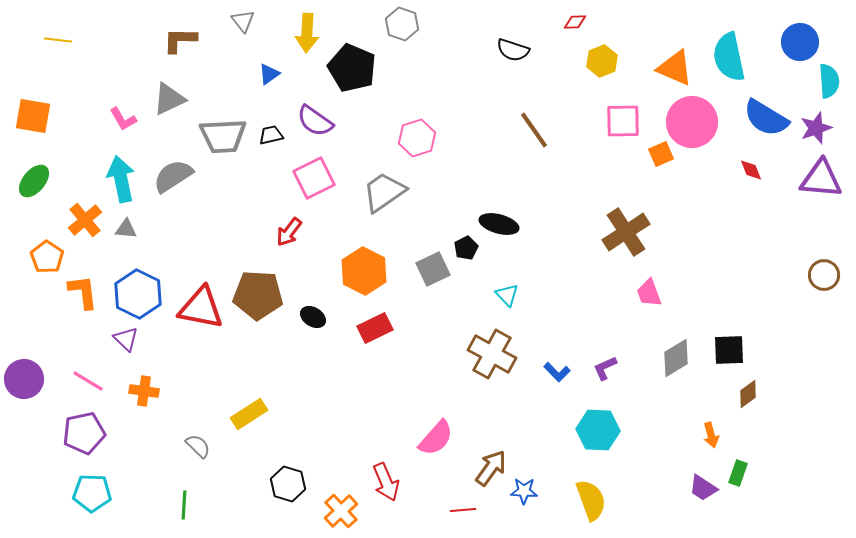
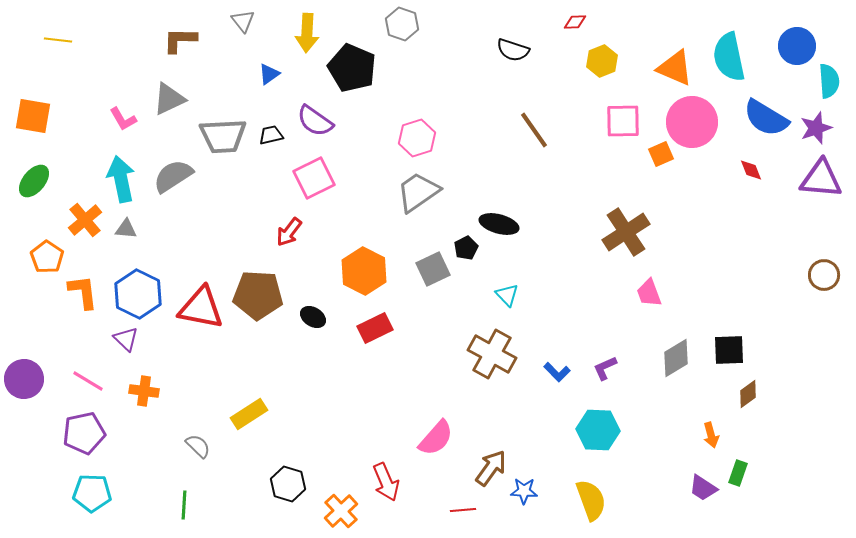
blue circle at (800, 42): moved 3 px left, 4 px down
gray trapezoid at (384, 192): moved 34 px right
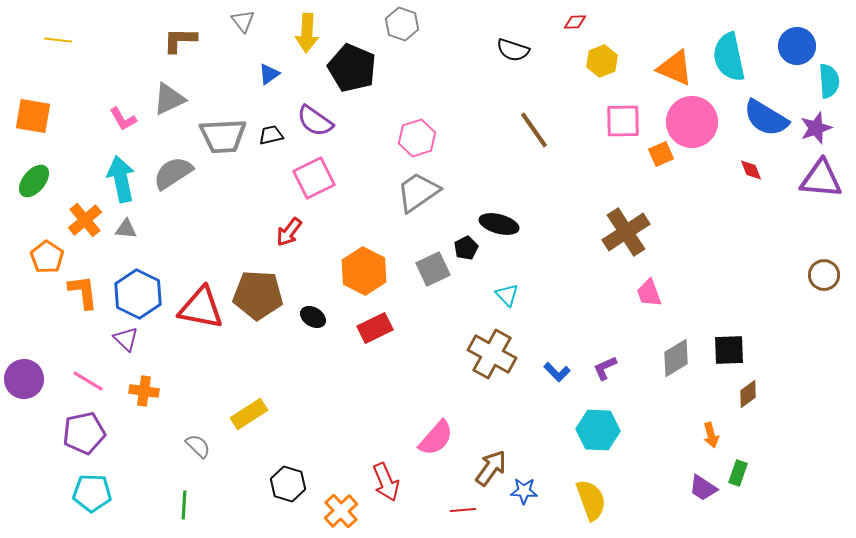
gray semicircle at (173, 176): moved 3 px up
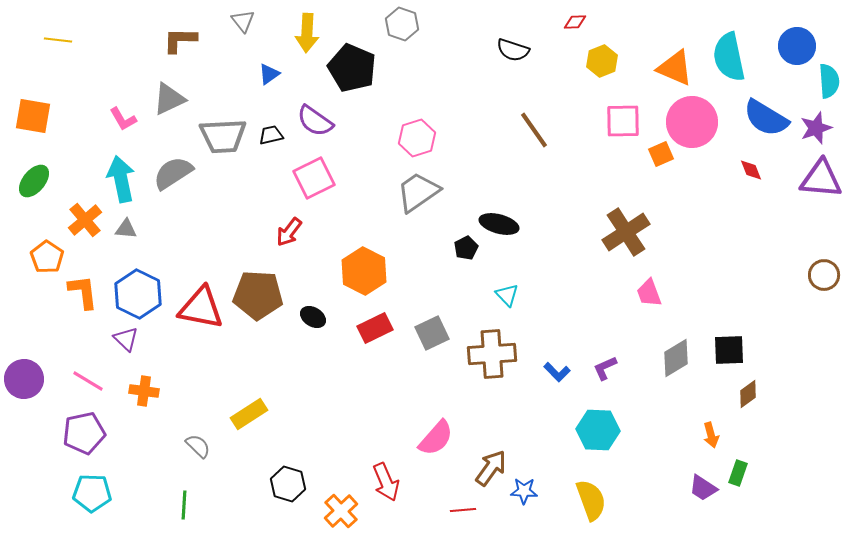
gray square at (433, 269): moved 1 px left, 64 px down
brown cross at (492, 354): rotated 33 degrees counterclockwise
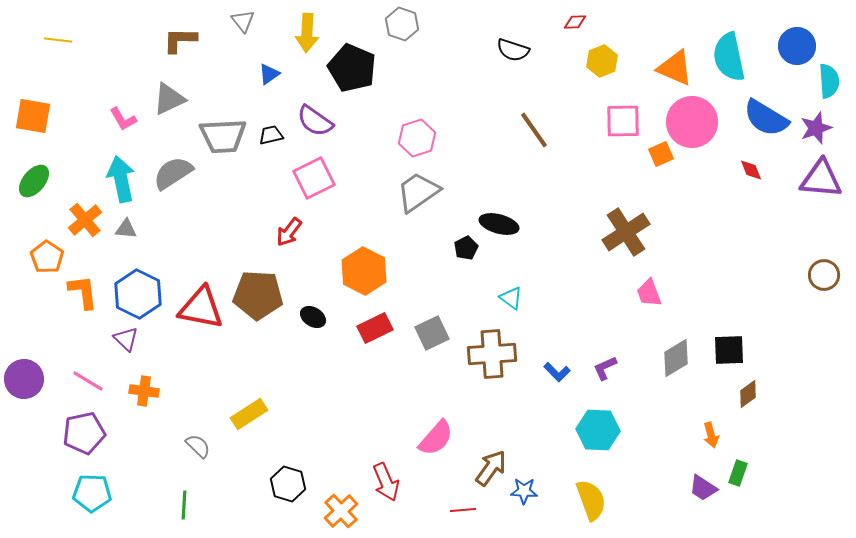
cyan triangle at (507, 295): moved 4 px right, 3 px down; rotated 10 degrees counterclockwise
